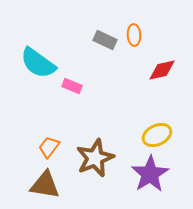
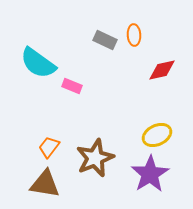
brown triangle: moved 1 px up
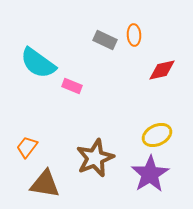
orange trapezoid: moved 22 px left
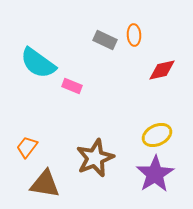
purple star: moved 5 px right
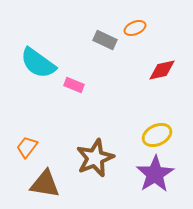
orange ellipse: moved 1 px right, 7 px up; rotated 70 degrees clockwise
pink rectangle: moved 2 px right, 1 px up
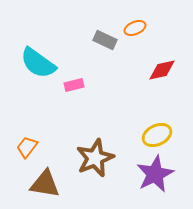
pink rectangle: rotated 36 degrees counterclockwise
purple star: rotated 6 degrees clockwise
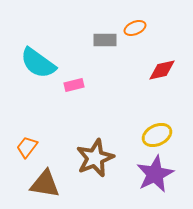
gray rectangle: rotated 25 degrees counterclockwise
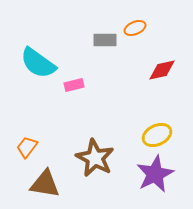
brown star: rotated 21 degrees counterclockwise
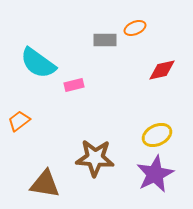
orange trapezoid: moved 8 px left, 26 px up; rotated 15 degrees clockwise
brown star: rotated 24 degrees counterclockwise
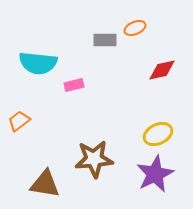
cyan semicircle: rotated 30 degrees counterclockwise
yellow ellipse: moved 1 px right, 1 px up
brown star: moved 1 px left, 1 px down; rotated 9 degrees counterclockwise
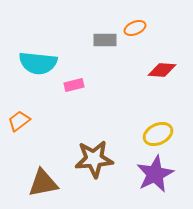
red diamond: rotated 16 degrees clockwise
brown triangle: moved 2 px left, 1 px up; rotated 20 degrees counterclockwise
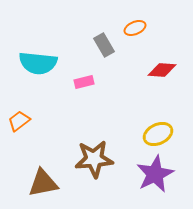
gray rectangle: moved 1 px left, 5 px down; rotated 60 degrees clockwise
pink rectangle: moved 10 px right, 3 px up
